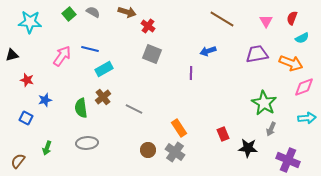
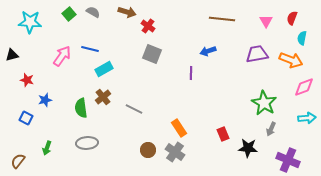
brown line: rotated 25 degrees counterclockwise
cyan semicircle: rotated 128 degrees clockwise
orange arrow: moved 3 px up
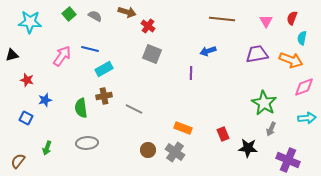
gray semicircle: moved 2 px right, 4 px down
brown cross: moved 1 px right, 1 px up; rotated 28 degrees clockwise
orange rectangle: moved 4 px right; rotated 36 degrees counterclockwise
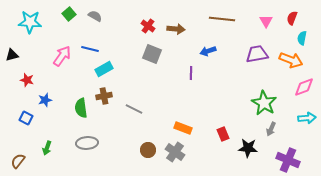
brown arrow: moved 49 px right, 17 px down; rotated 12 degrees counterclockwise
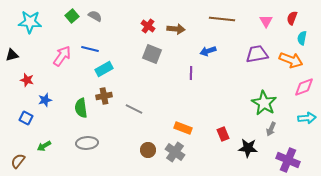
green square: moved 3 px right, 2 px down
green arrow: moved 3 px left, 2 px up; rotated 40 degrees clockwise
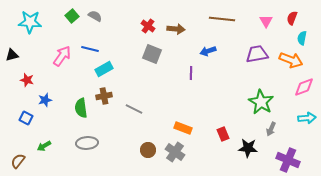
green star: moved 3 px left, 1 px up
